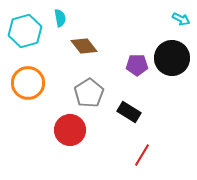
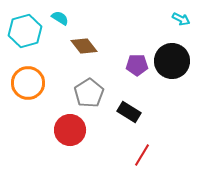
cyan semicircle: rotated 48 degrees counterclockwise
black circle: moved 3 px down
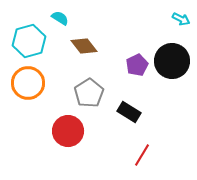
cyan hexagon: moved 4 px right, 10 px down
purple pentagon: rotated 25 degrees counterclockwise
red circle: moved 2 px left, 1 px down
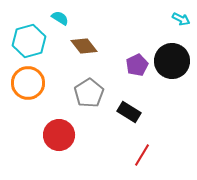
red circle: moved 9 px left, 4 px down
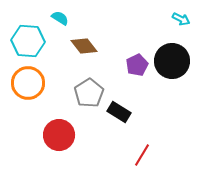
cyan hexagon: moved 1 px left; rotated 20 degrees clockwise
black rectangle: moved 10 px left
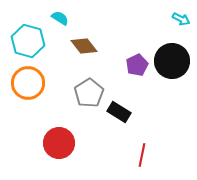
cyan hexagon: rotated 12 degrees clockwise
red circle: moved 8 px down
red line: rotated 20 degrees counterclockwise
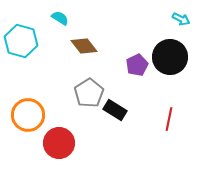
cyan hexagon: moved 7 px left
black circle: moved 2 px left, 4 px up
orange circle: moved 32 px down
black rectangle: moved 4 px left, 2 px up
red line: moved 27 px right, 36 px up
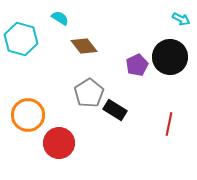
cyan hexagon: moved 2 px up
red line: moved 5 px down
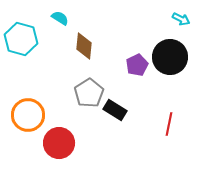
brown diamond: rotated 44 degrees clockwise
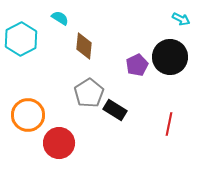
cyan hexagon: rotated 16 degrees clockwise
